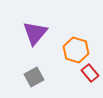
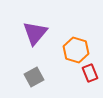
red rectangle: rotated 18 degrees clockwise
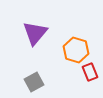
red rectangle: moved 1 px up
gray square: moved 5 px down
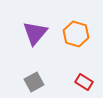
orange hexagon: moved 16 px up
red rectangle: moved 6 px left, 10 px down; rotated 36 degrees counterclockwise
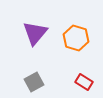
orange hexagon: moved 4 px down
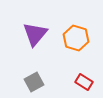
purple triangle: moved 1 px down
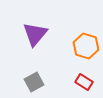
orange hexagon: moved 10 px right, 8 px down
